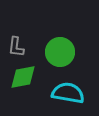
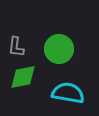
green circle: moved 1 px left, 3 px up
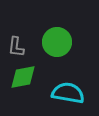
green circle: moved 2 px left, 7 px up
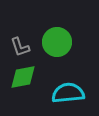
gray L-shape: moved 4 px right; rotated 25 degrees counterclockwise
cyan semicircle: rotated 16 degrees counterclockwise
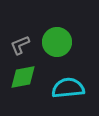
gray L-shape: moved 2 px up; rotated 85 degrees clockwise
cyan semicircle: moved 5 px up
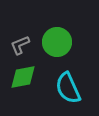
cyan semicircle: rotated 108 degrees counterclockwise
